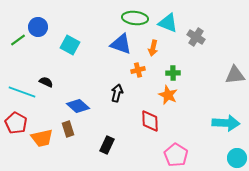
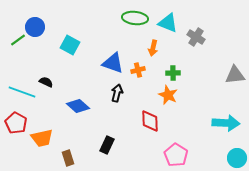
blue circle: moved 3 px left
blue triangle: moved 8 px left, 19 px down
brown rectangle: moved 29 px down
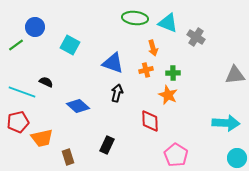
green line: moved 2 px left, 5 px down
orange arrow: rotated 28 degrees counterclockwise
orange cross: moved 8 px right
red pentagon: moved 2 px right, 1 px up; rotated 30 degrees clockwise
brown rectangle: moved 1 px up
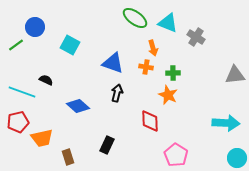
green ellipse: rotated 30 degrees clockwise
orange cross: moved 3 px up; rotated 24 degrees clockwise
black semicircle: moved 2 px up
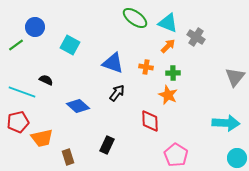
orange arrow: moved 15 px right, 2 px up; rotated 119 degrees counterclockwise
gray triangle: moved 2 px down; rotated 45 degrees counterclockwise
black arrow: rotated 24 degrees clockwise
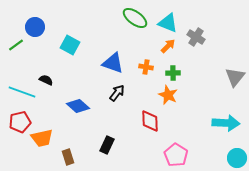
red pentagon: moved 2 px right
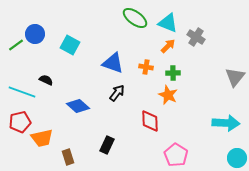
blue circle: moved 7 px down
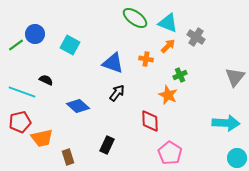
orange cross: moved 8 px up
green cross: moved 7 px right, 2 px down; rotated 24 degrees counterclockwise
pink pentagon: moved 6 px left, 2 px up
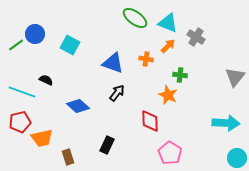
green cross: rotated 32 degrees clockwise
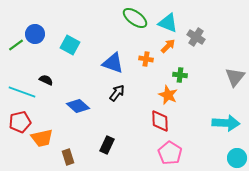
red diamond: moved 10 px right
